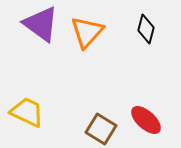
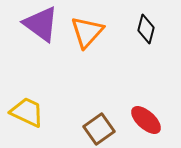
brown square: moved 2 px left; rotated 24 degrees clockwise
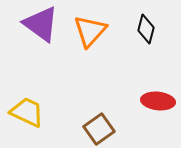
orange triangle: moved 3 px right, 1 px up
red ellipse: moved 12 px right, 19 px up; rotated 36 degrees counterclockwise
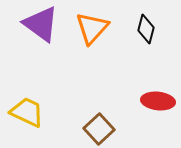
orange triangle: moved 2 px right, 3 px up
brown square: rotated 8 degrees counterclockwise
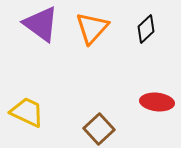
black diamond: rotated 32 degrees clockwise
red ellipse: moved 1 px left, 1 px down
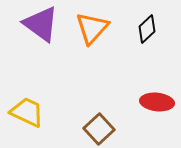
black diamond: moved 1 px right
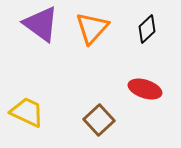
red ellipse: moved 12 px left, 13 px up; rotated 12 degrees clockwise
brown square: moved 9 px up
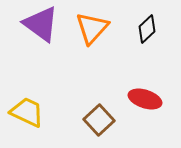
red ellipse: moved 10 px down
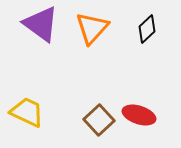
red ellipse: moved 6 px left, 16 px down
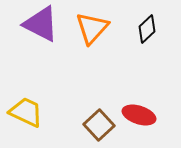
purple triangle: rotated 9 degrees counterclockwise
yellow trapezoid: moved 1 px left
brown square: moved 5 px down
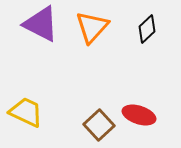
orange triangle: moved 1 px up
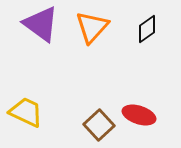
purple triangle: rotated 9 degrees clockwise
black diamond: rotated 8 degrees clockwise
